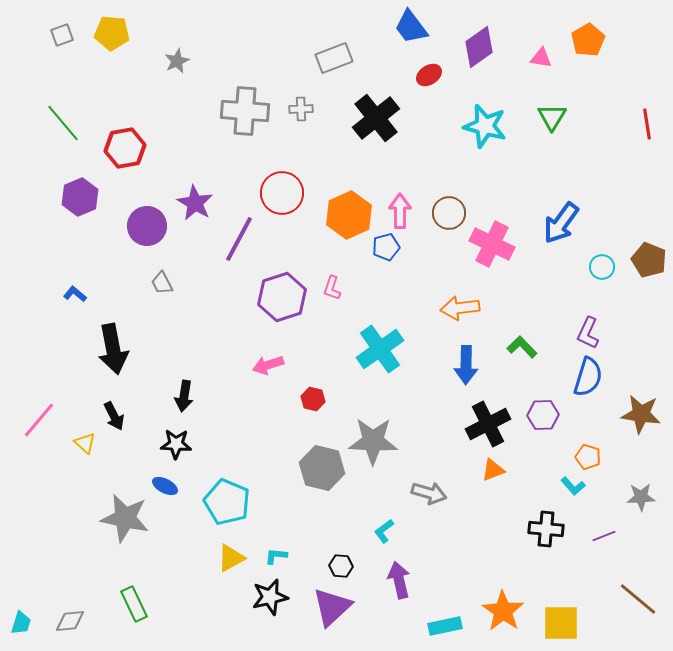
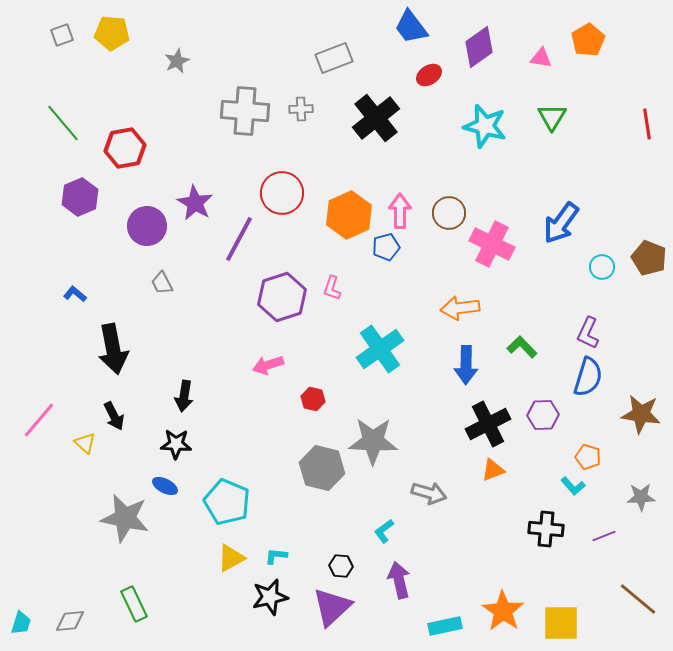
brown pentagon at (649, 260): moved 2 px up
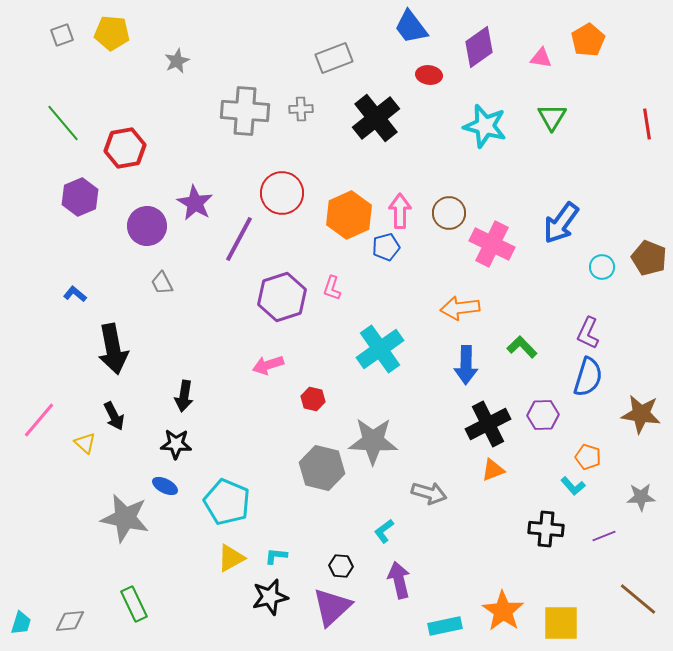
red ellipse at (429, 75): rotated 40 degrees clockwise
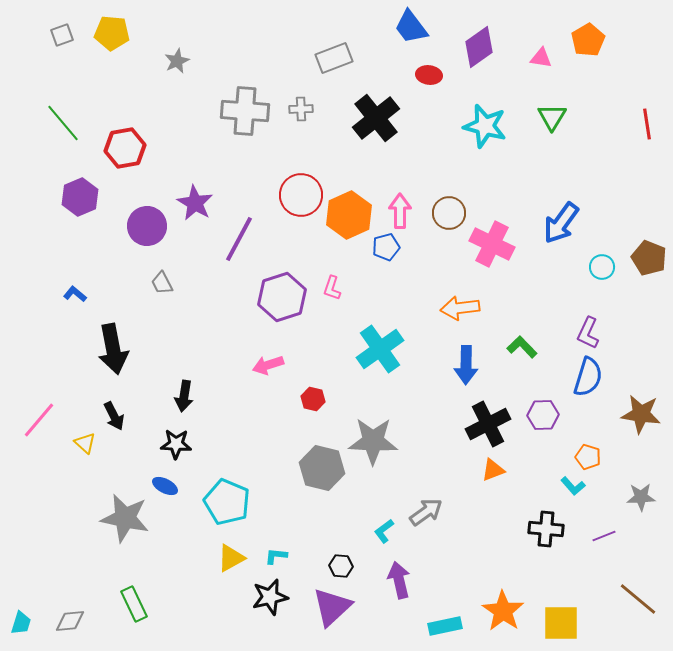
red circle at (282, 193): moved 19 px right, 2 px down
gray arrow at (429, 493): moved 3 px left, 19 px down; rotated 52 degrees counterclockwise
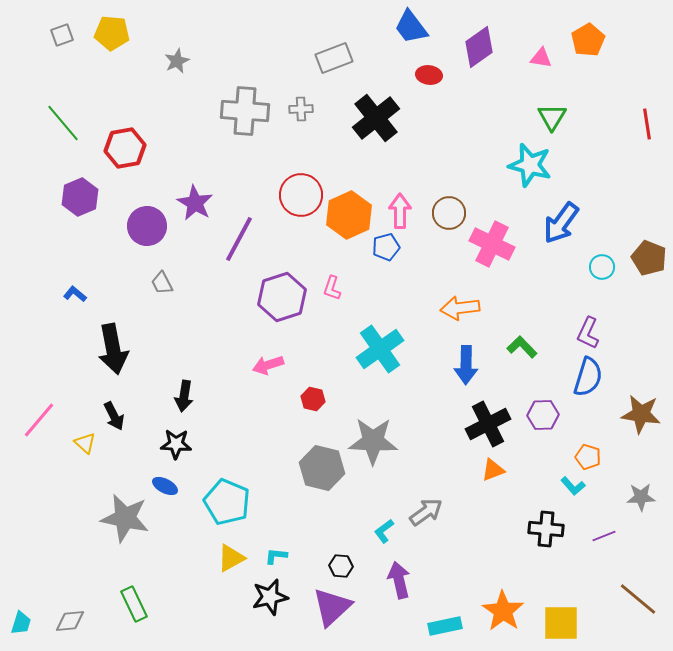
cyan star at (485, 126): moved 45 px right, 39 px down
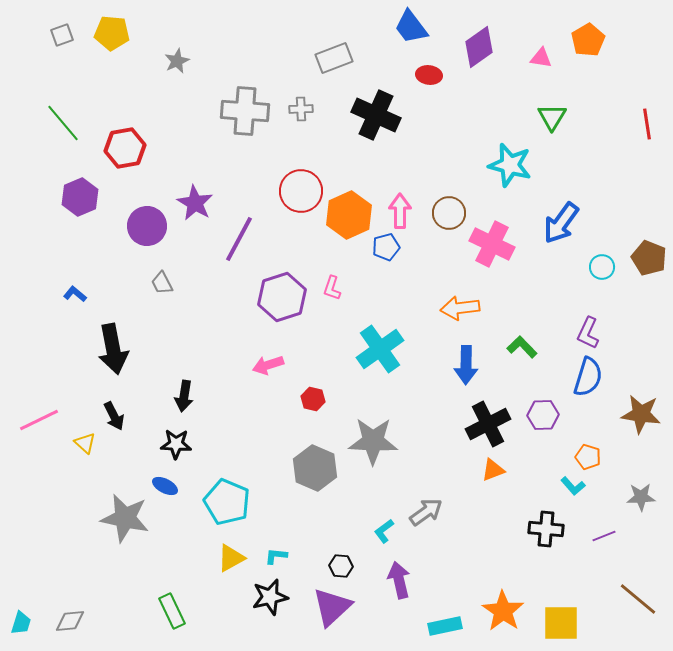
black cross at (376, 118): moved 3 px up; rotated 27 degrees counterclockwise
cyan star at (530, 165): moved 20 px left
red circle at (301, 195): moved 4 px up
pink line at (39, 420): rotated 24 degrees clockwise
gray hexagon at (322, 468): moved 7 px left; rotated 9 degrees clockwise
green rectangle at (134, 604): moved 38 px right, 7 px down
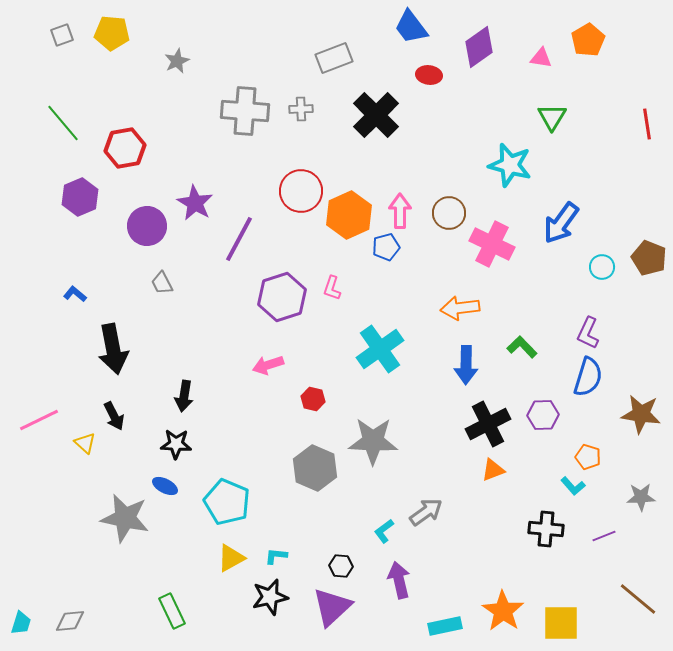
black cross at (376, 115): rotated 21 degrees clockwise
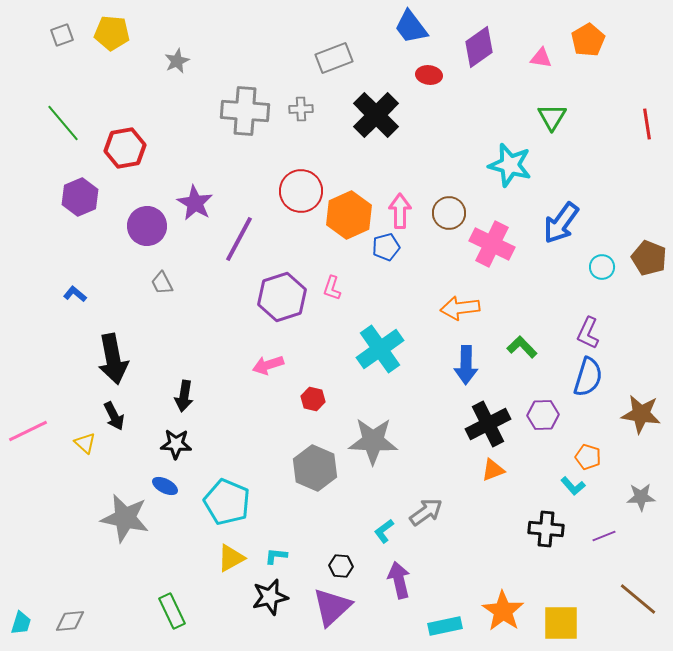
black arrow at (113, 349): moved 10 px down
pink line at (39, 420): moved 11 px left, 11 px down
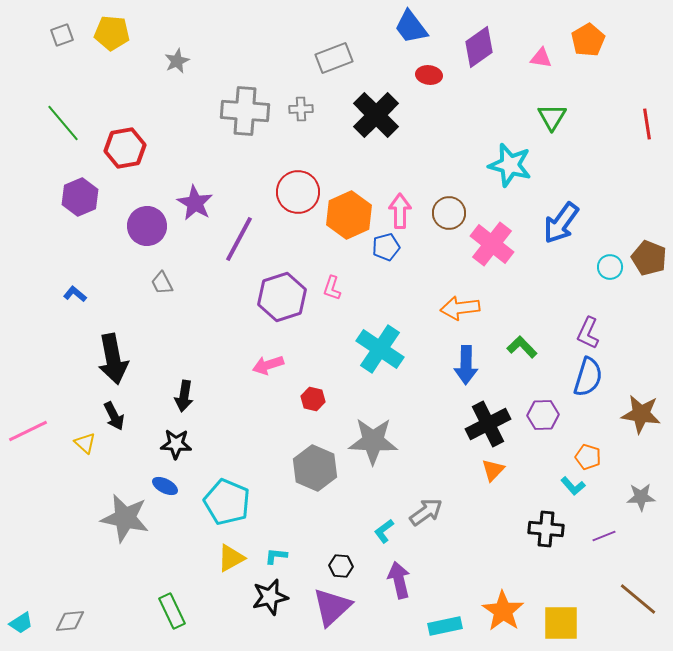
red circle at (301, 191): moved 3 px left, 1 px down
pink cross at (492, 244): rotated 12 degrees clockwise
cyan circle at (602, 267): moved 8 px right
cyan cross at (380, 349): rotated 21 degrees counterclockwise
orange triangle at (493, 470): rotated 25 degrees counterclockwise
cyan trapezoid at (21, 623): rotated 40 degrees clockwise
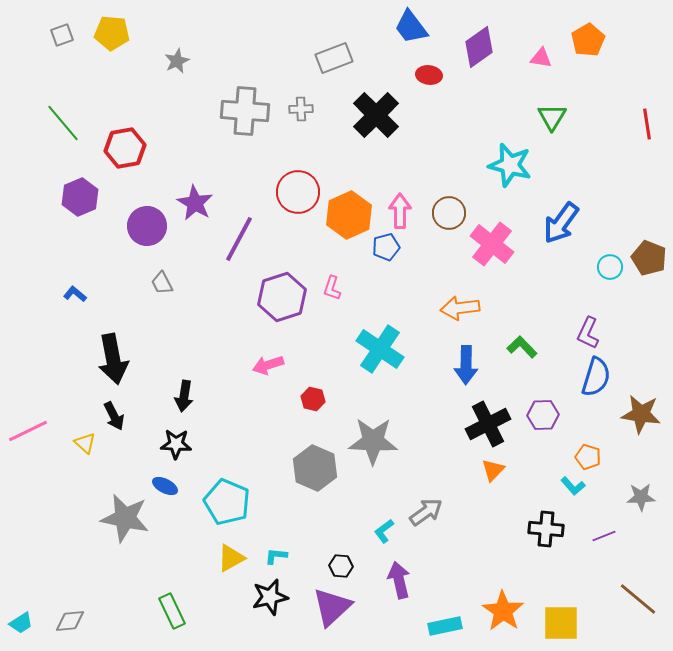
blue semicircle at (588, 377): moved 8 px right
